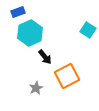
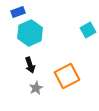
cyan square: rotated 28 degrees clockwise
black arrow: moved 15 px left, 8 px down; rotated 21 degrees clockwise
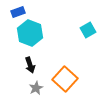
cyan hexagon: rotated 15 degrees counterclockwise
orange square: moved 2 px left, 3 px down; rotated 20 degrees counterclockwise
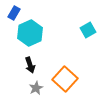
blue rectangle: moved 4 px left, 1 px down; rotated 40 degrees counterclockwise
cyan hexagon: rotated 15 degrees clockwise
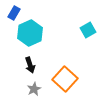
gray star: moved 2 px left, 1 px down
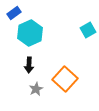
blue rectangle: rotated 24 degrees clockwise
black arrow: moved 1 px left; rotated 21 degrees clockwise
gray star: moved 2 px right
